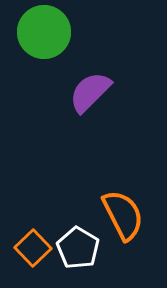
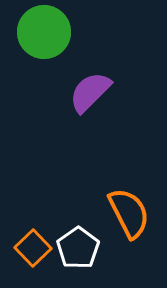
orange semicircle: moved 6 px right, 2 px up
white pentagon: rotated 6 degrees clockwise
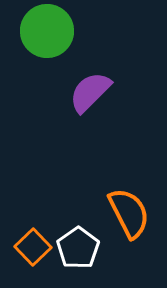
green circle: moved 3 px right, 1 px up
orange square: moved 1 px up
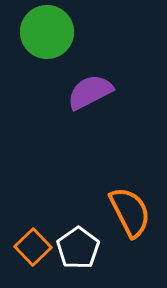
green circle: moved 1 px down
purple semicircle: rotated 18 degrees clockwise
orange semicircle: moved 1 px right, 1 px up
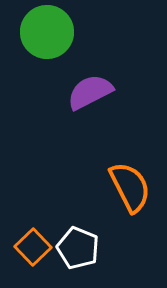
orange semicircle: moved 25 px up
white pentagon: rotated 15 degrees counterclockwise
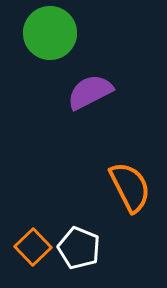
green circle: moved 3 px right, 1 px down
white pentagon: moved 1 px right
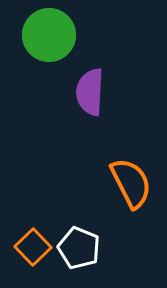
green circle: moved 1 px left, 2 px down
purple semicircle: rotated 60 degrees counterclockwise
orange semicircle: moved 1 px right, 4 px up
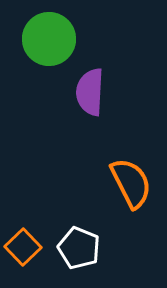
green circle: moved 4 px down
orange square: moved 10 px left
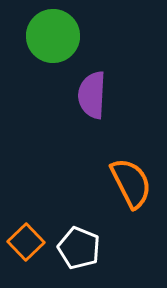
green circle: moved 4 px right, 3 px up
purple semicircle: moved 2 px right, 3 px down
orange square: moved 3 px right, 5 px up
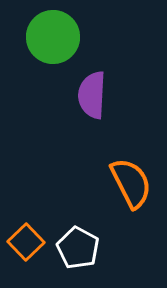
green circle: moved 1 px down
white pentagon: moved 1 px left; rotated 6 degrees clockwise
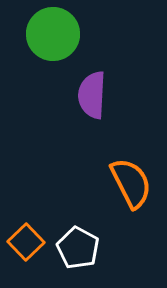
green circle: moved 3 px up
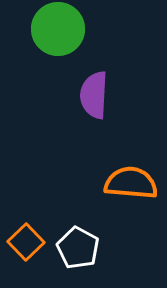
green circle: moved 5 px right, 5 px up
purple semicircle: moved 2 px right
orange semicircle: rotated 58 degrees counterclockwise
